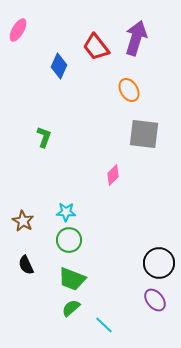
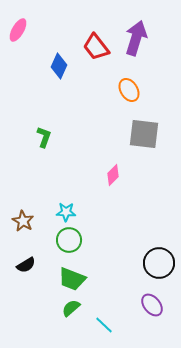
black semicircle: rotated 96 degrees counterclockwise
purple ellipse: moved 3 px left, 5 px down
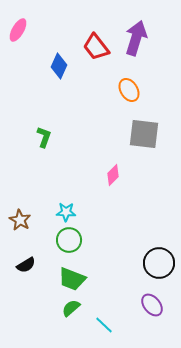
brown star: moved 3 px left, 1 px up
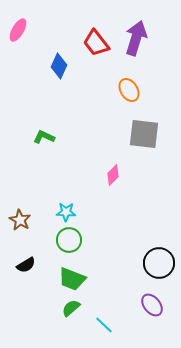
red trapezoid: moved 4 px up
green L-shape: rotated 85 degrees counterclockwise
